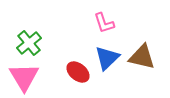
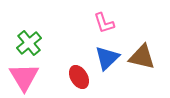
red ellipse: moved 1 px right, 5 px down; rotated 20 degrees clockwise
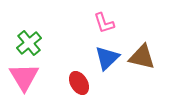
red ellipse: moved 6 px down
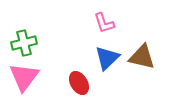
green cross: moved 5 px left; rotated 25 degrees clockwise
pink triangle: rotated 8 degrees clockwise
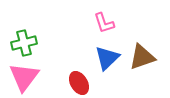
brown triangle: rotated 32 degrees counterclockwise
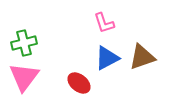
blue triangle: rotated 16 degrees clockwise
red ellipse: rotated 20 degrees counterclockwise
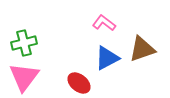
pink L-shape: rotated 145 degrees clockwise
brown triangle: moved 8 px up
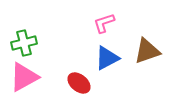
pink L-shape: rotated 55 degrees counterclockwise
brown triangle: moved 5 px right, 2 px down
pink triangle: rotated 24 degrees clockwise
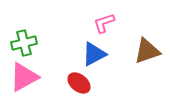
blue triangle: moved 13 px left, 4 px up
